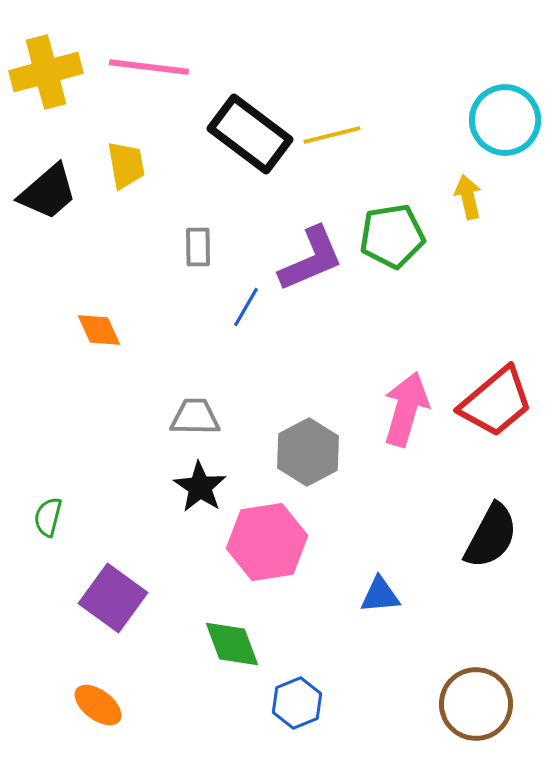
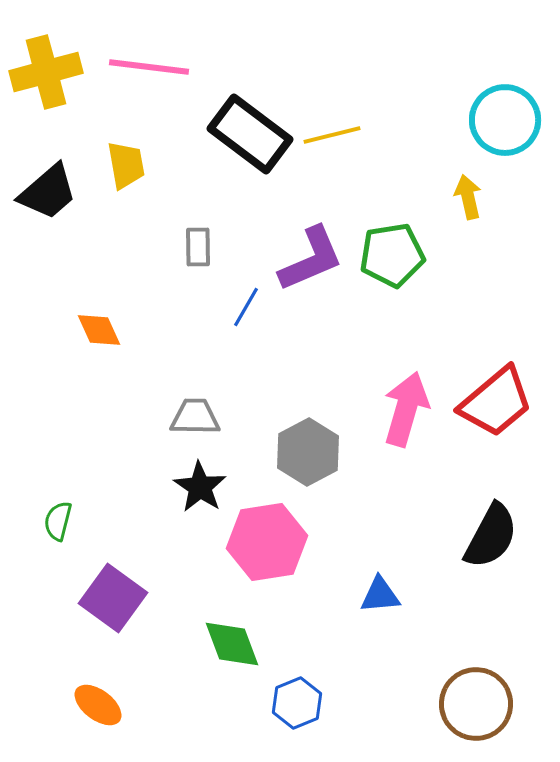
green pentagon: moved 19 px down
green semicircle: moved 10 px right, 4 px down
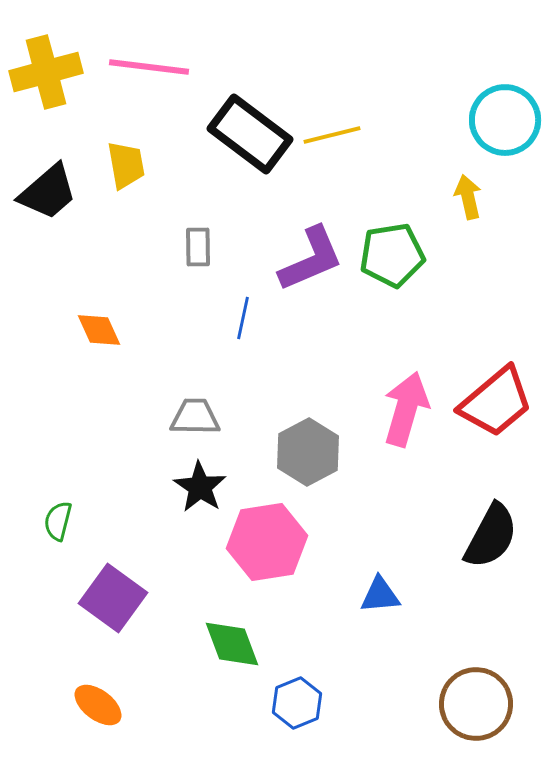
blue line: moved 3 px left, 11 px down; rotated 18 degrees counterclockwise
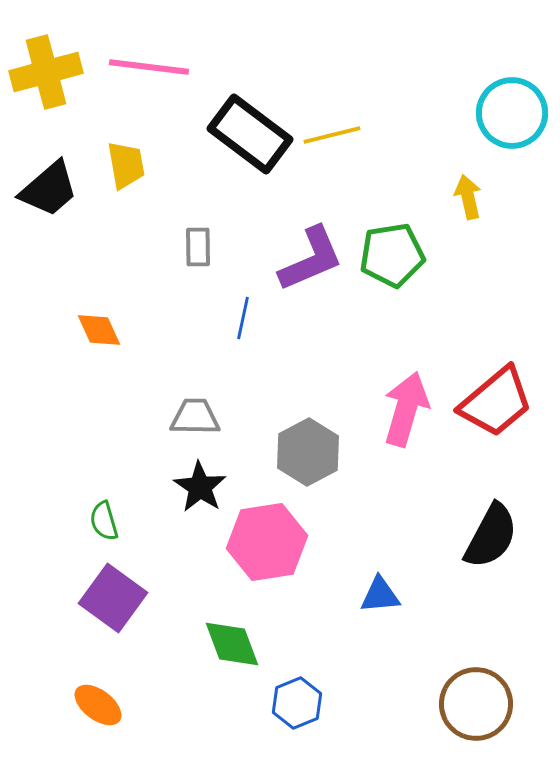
cyan circle: moved 7 px right, 7 px up
black trapezoid: moved 1 px right, 3 px up
green semicircle: moved 46 px right; rotated 30 degrees counterclockwise
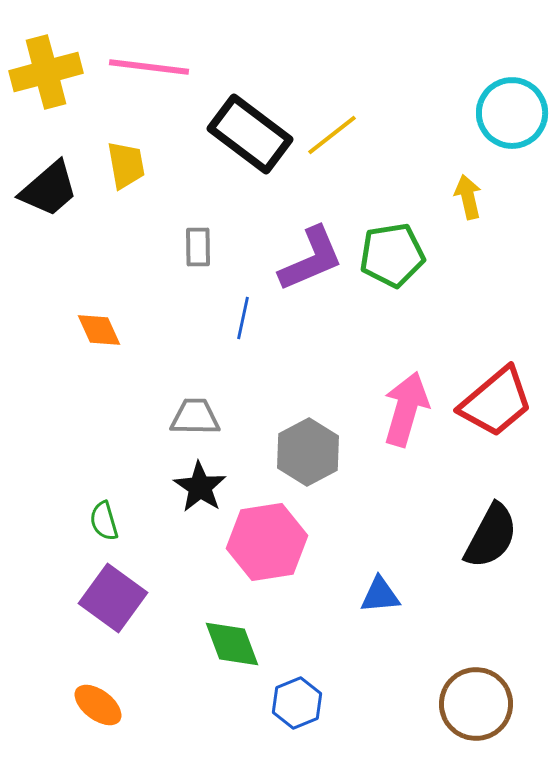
yellow line: rotated 24 degrees counterclockwise
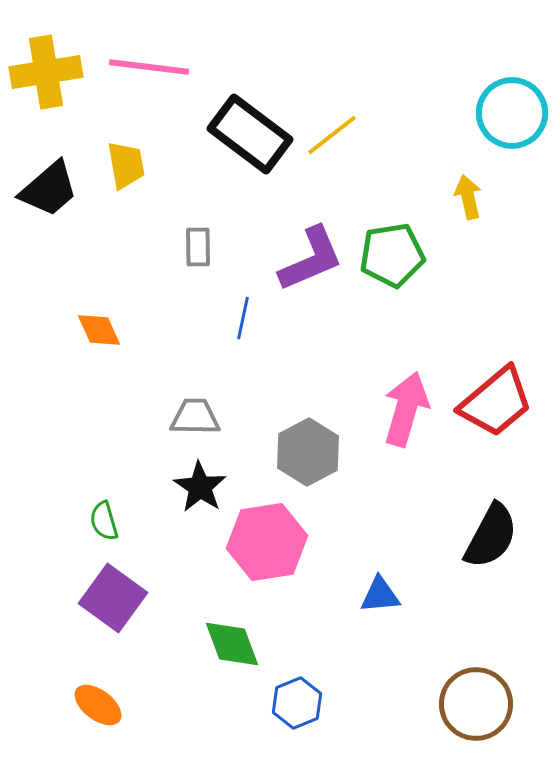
yellow cross: rotated 6 degrees clockwise
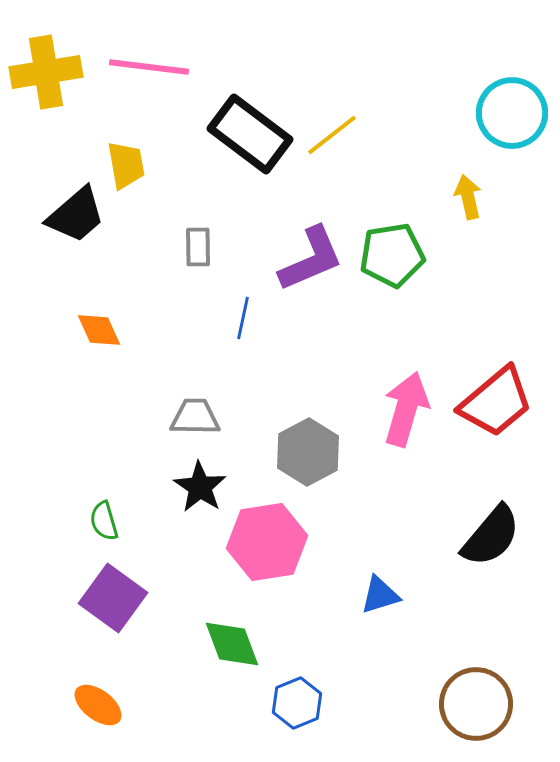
black trapezoid: moved 27 px right, 26 px down
black semicircle: rotated 12 degrees clockwise
blue triangle: rotated 12 degrees counterclockwise
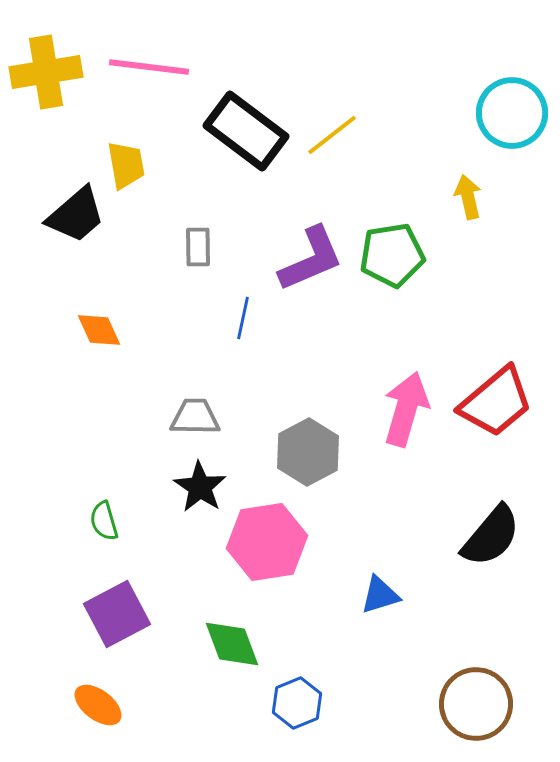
black rectangle: moved 4 px left, 3 px up
purple square: moved 4 px right, 16 px down; rotated 26 degrees clockwise
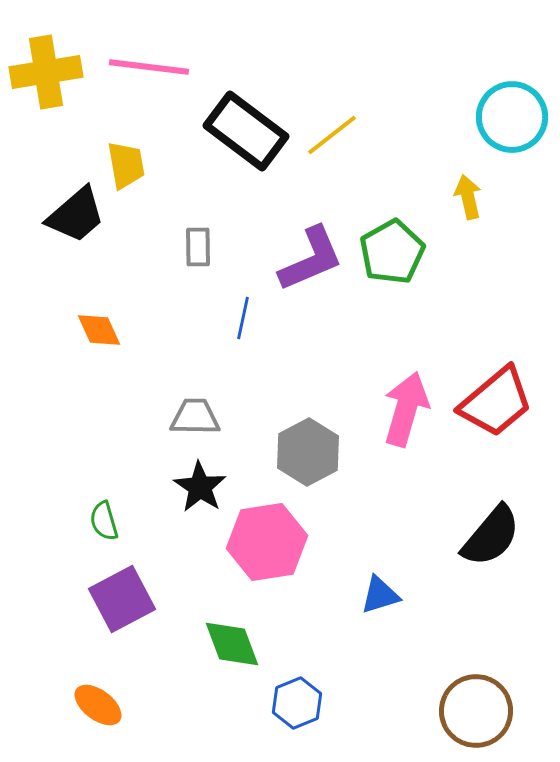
cyan circle: moved 4 px down
green pentagon: moved 3 px up; rotated 20 degrees counterclockwise
purple square: moved 5 px right, 15 px up
brown circle: moved 7 px down
